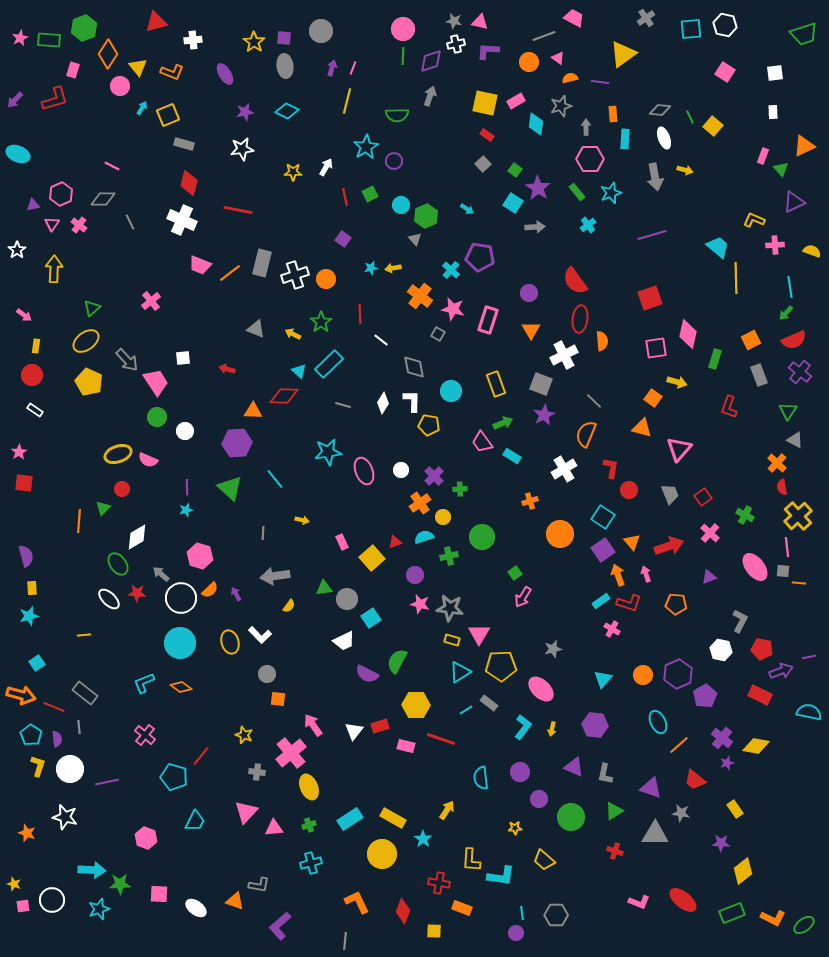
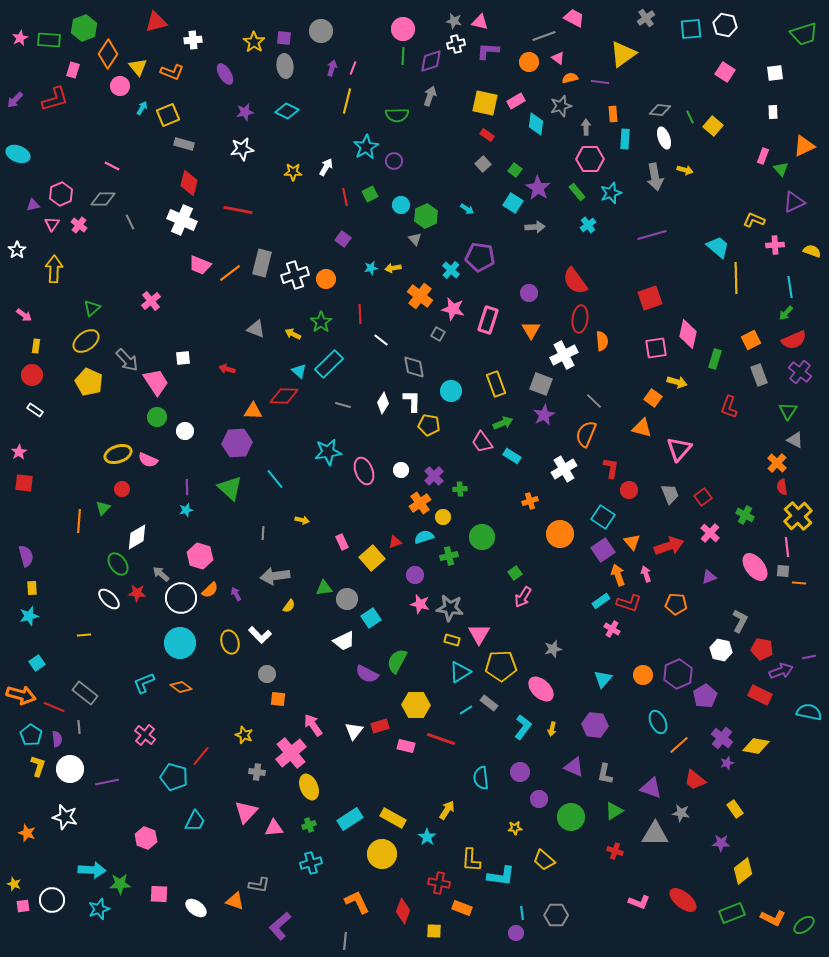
cyan star at (423, 839): moved 4 px right, 2 px up
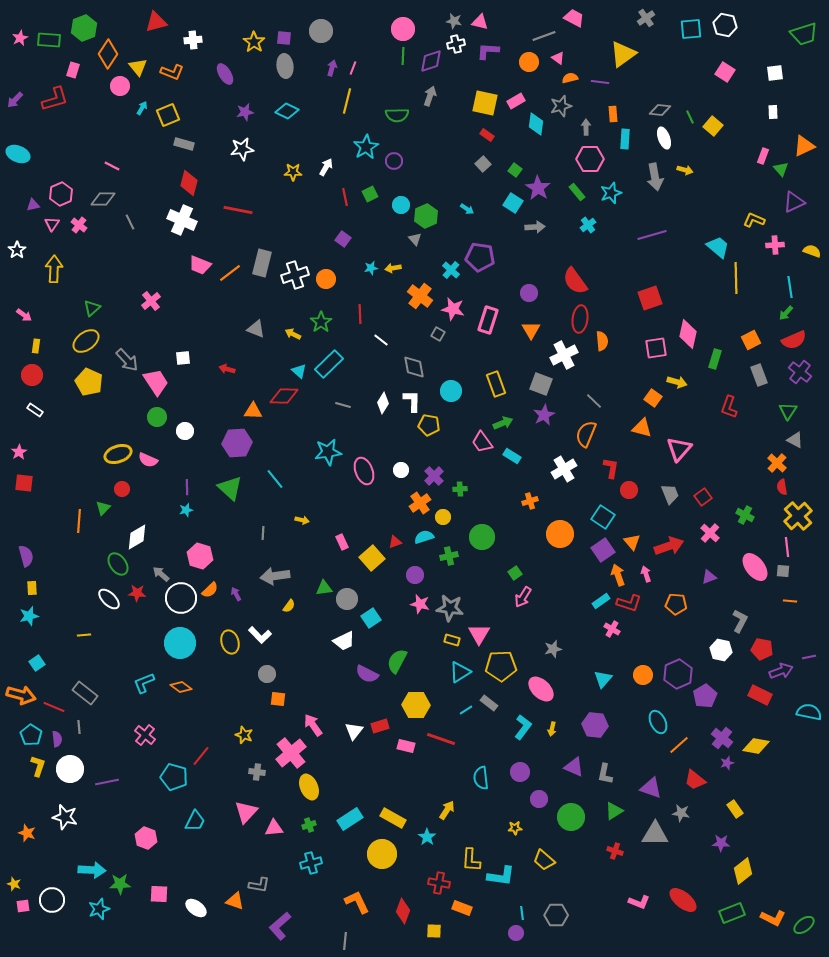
orange line at (799, 583): moved 9 px left, 18 px down
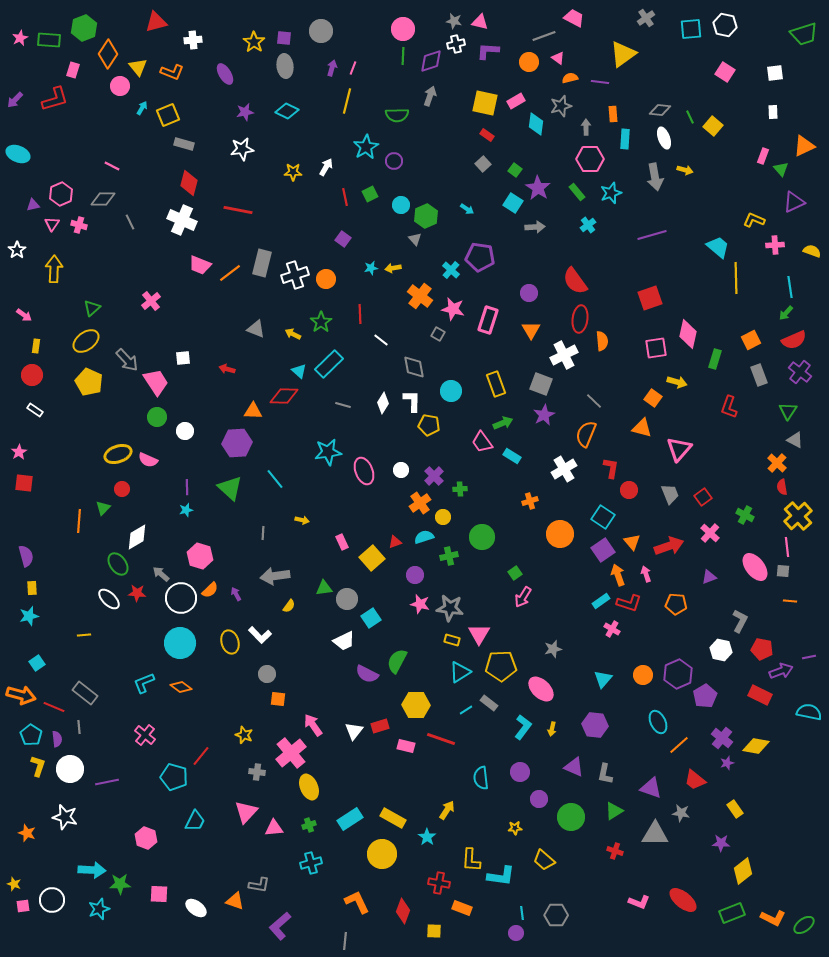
pink cross at (79, 225): rotated 21 degrees counterclockwise
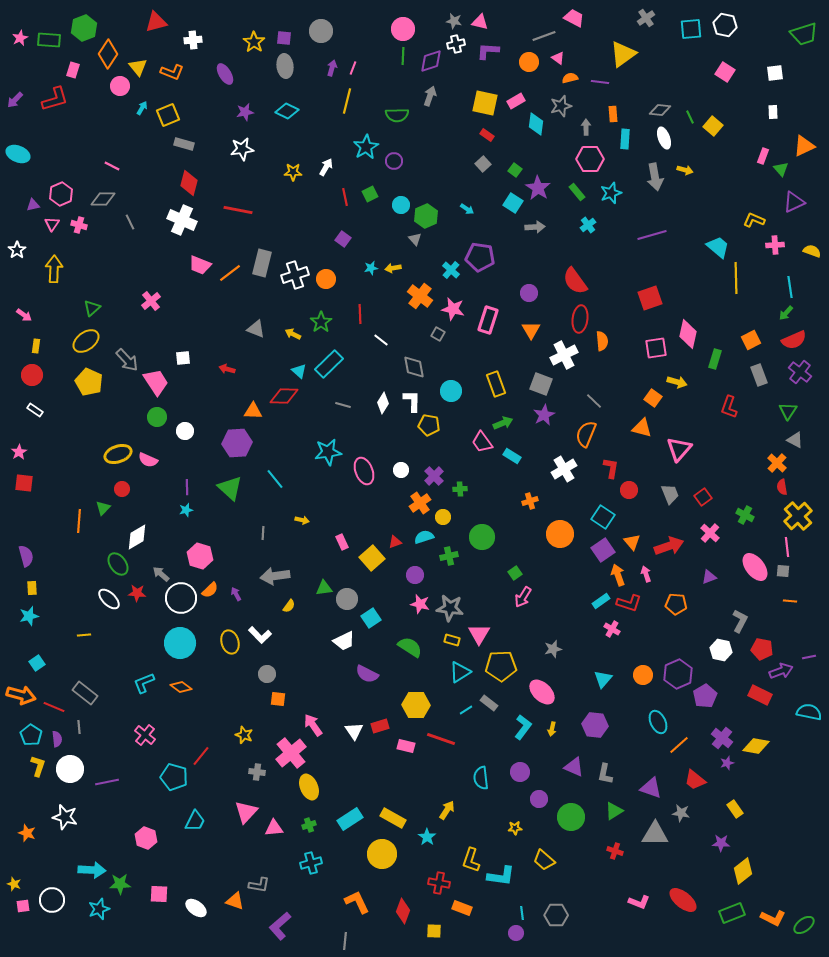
green semicircle at (397, 661): moved 13 px right, 14 px up; rotated 95 degrees clockwise
pink ellipse at (541, 689): moved 1 px right, 3 px down
white triangle at (354, 731): rotated 12 degrees counterclockwise
yellow L-shape at (471, 860): rotated 15 degrees clockwise
